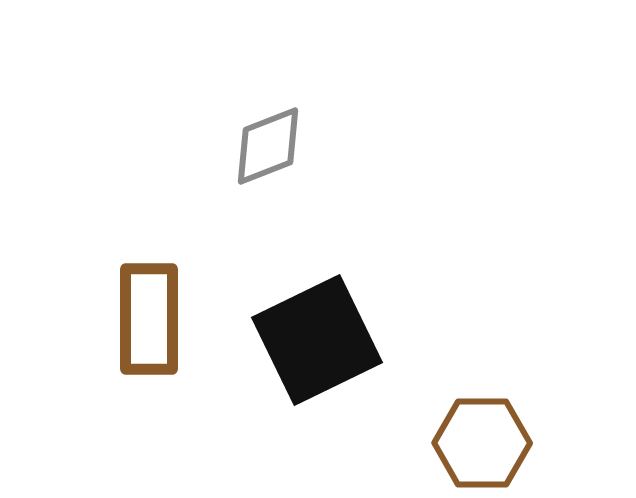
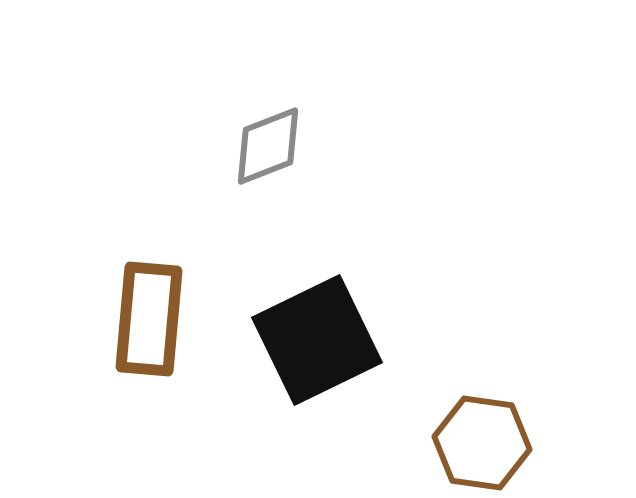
brown rectangle: rotated 5 degrees clockwise
brown hexagon: rotated 8 degrees clockwise
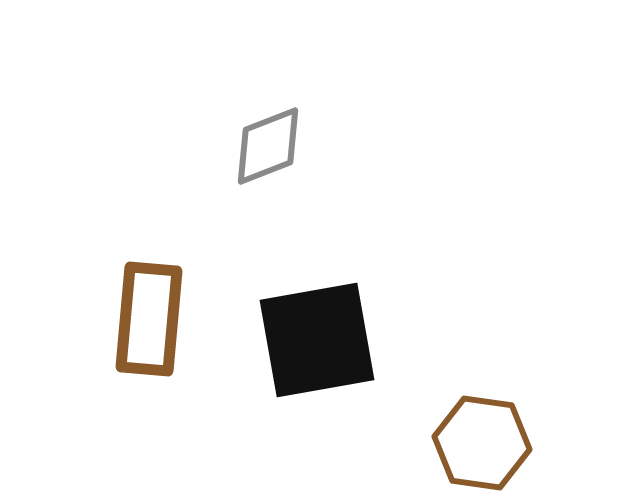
black square: rotated 16 degrees clockwise
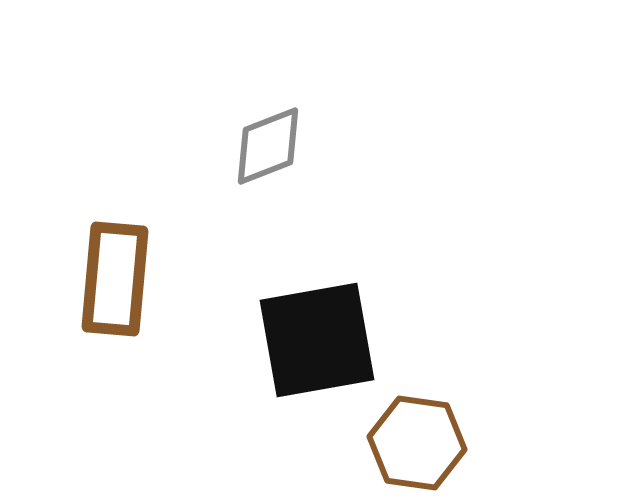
brown rectangle: moved 34 px left, 40 px up
brown hexagon: moved 65 px left
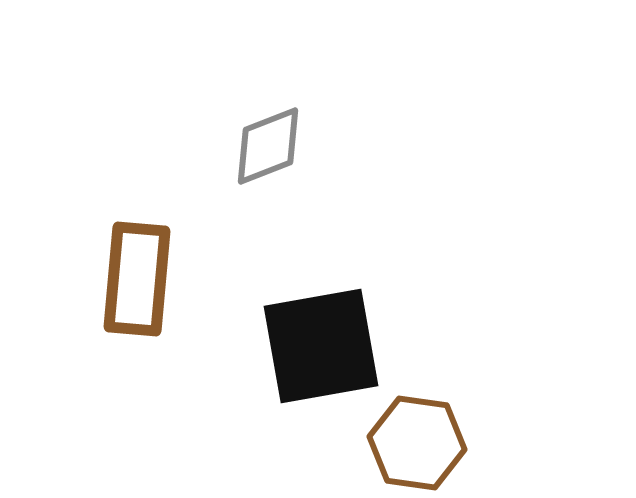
brown rectangle: moved 22 px right
black square: moved 4 px right, 6 px down
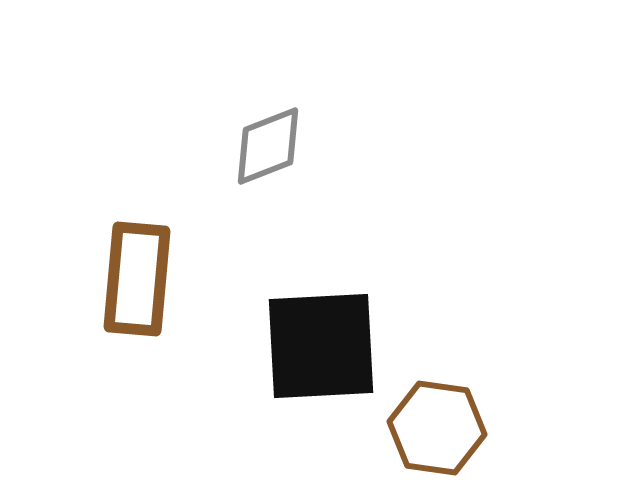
black square: rotated 7 degrees clockwise
brown hexagon: moved 20 px right, 15 px up
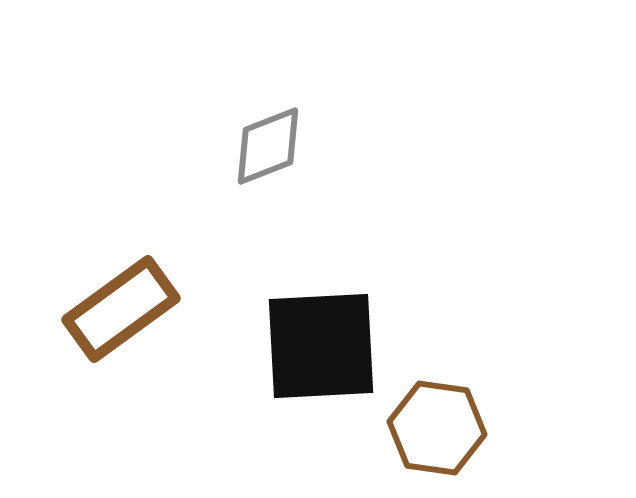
brown rectangle: moved 16 px left, 30 px down; rotated 49 degrees clockwise
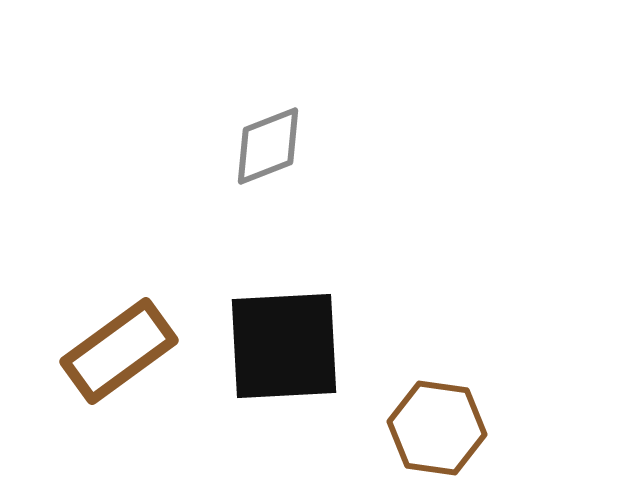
brown rectangle: moved 2 px left, 42 px down
black square: moved 37 px left
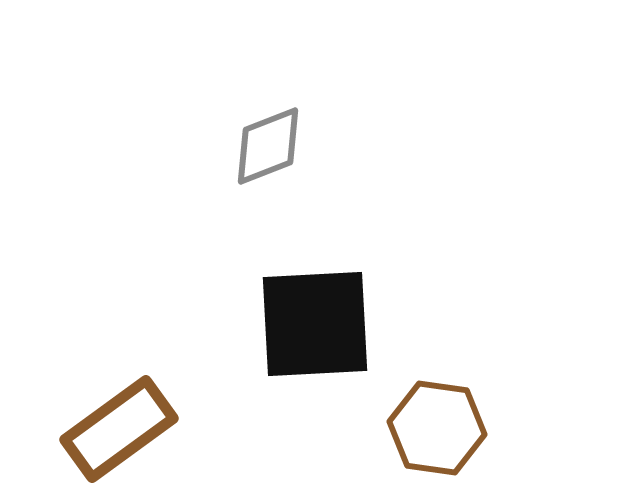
black square: moved 31 px right, 22 px up
brown rectangle: moved 78 px down
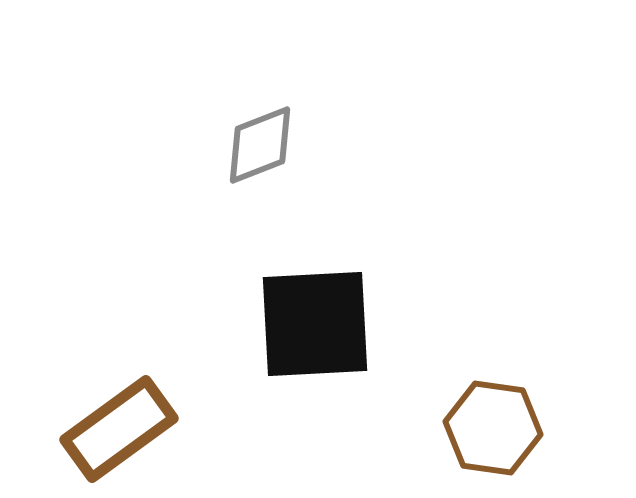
gray diamond: moved 8 px left, 1 px up
brown hexagon: moved 56 px right
